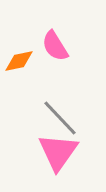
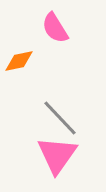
pink semicircle: moved 18 px up
pink triangle: moved 1 px left, 3 px down
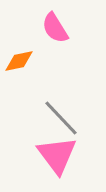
gray line: moved 1 px right
pink triangle: rotated 12 degrees counterclockwise
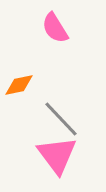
orange diamond: moved 24 px down
gray line: moved 1 px down
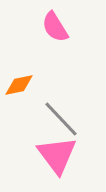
pink semicircle: moved 1 px up
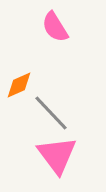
orange diamond: rotated 12 degrees counterclockwise
gray line: moved 10 px left, 6 px up
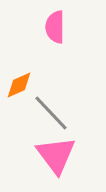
pink semicircle: rotated 32 degrees clockwise
pink triangle: moved 1 px left
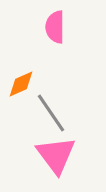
orange diamond: moved 2 px right, 1 px up
gray line: rotated 9 degrees clockwise
